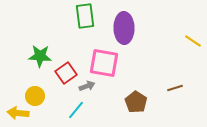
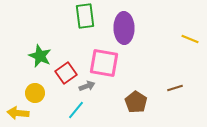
yellow line: moved 3 px left, 2 px up; rotated 12 degrees counterclockwise
green star: rotated 20 degrees clockwise
yellow circle: moved 3 px up
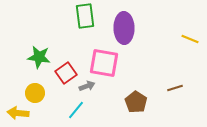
green star: moved 1 px left, 1 px down; rotated 15 degrees counterclockwise
